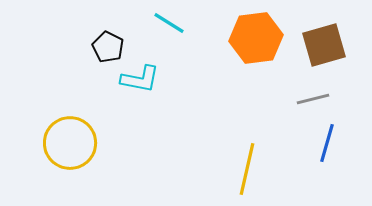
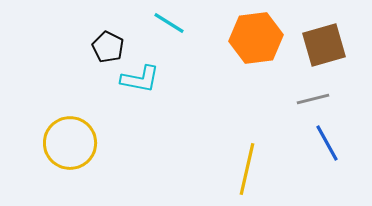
blue line: rotated 45 degrees counterclockwise
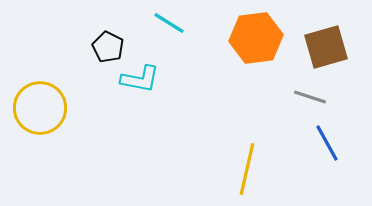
brown square: moved 2 px right, 2 px down
gray line: moved 3 px left, 2 px up; rotated 32 degrees clockwise
yellow circle: moved 30 px left, 35 px up
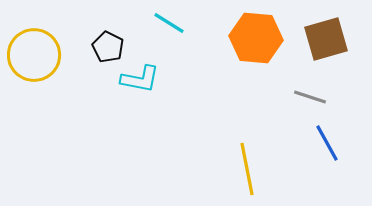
orange hexagon: rotated 12 degrees clockwise
brown square: moved 8 px up
yellow circle: moved 6 px left, 53 px up
yellow line: rotated 24 degrees counterclockwise
